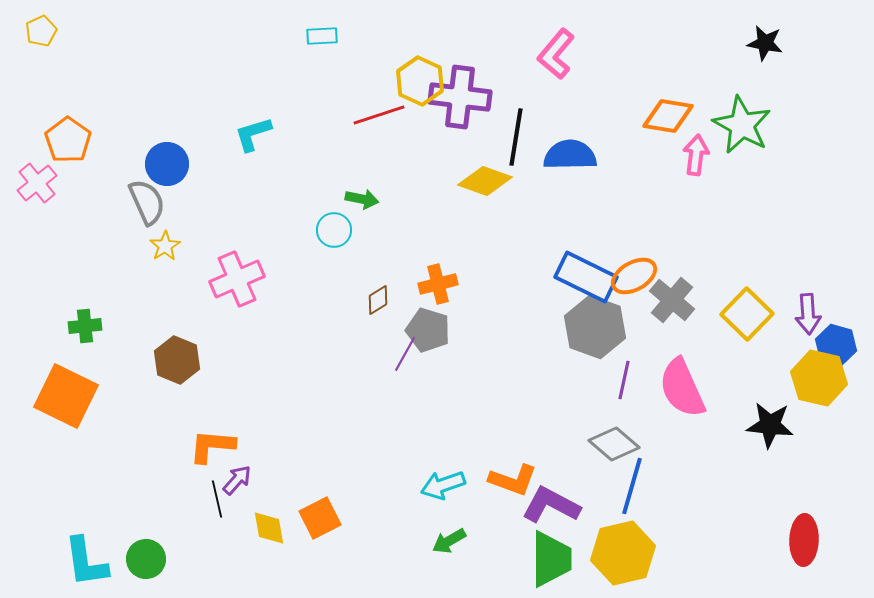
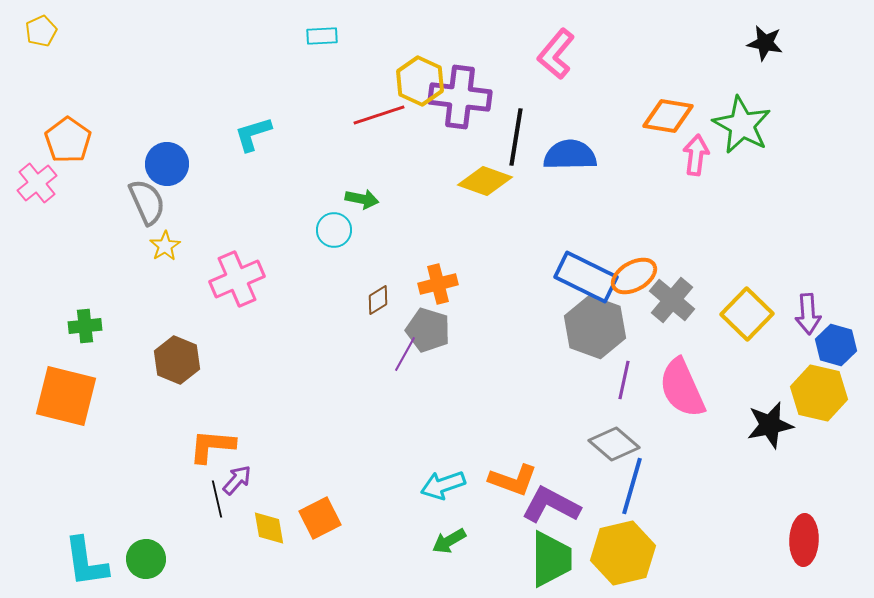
yellow hexagon at (819, 378): moved 15 px down
orange square at (66, 396): rotated 12 degrees counterclockwise
black star at (770, 425): rotated 18 degrees counterclockwise
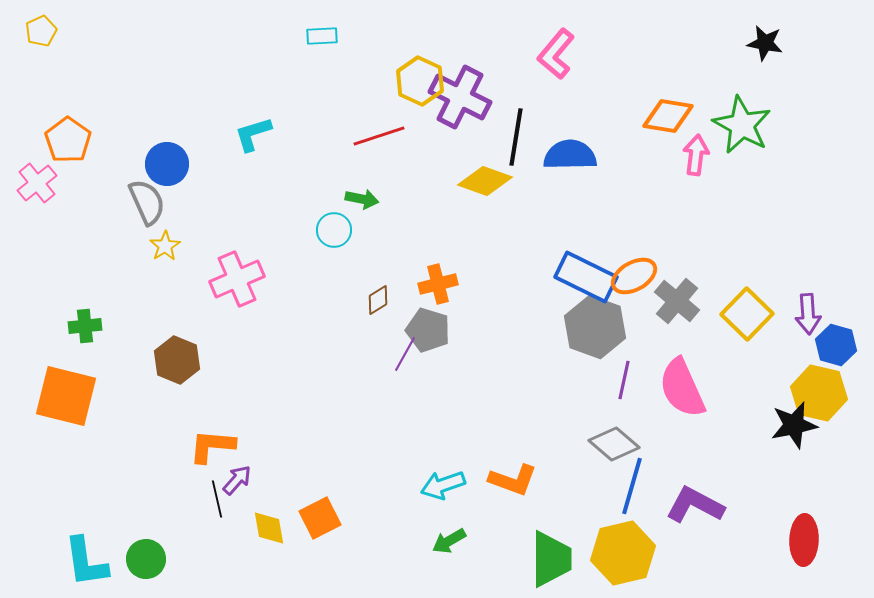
purple cross at (460, 97): rotated 20 degrees clockwise
red line at (379, 115): moved 21 px down
gray cross at (672, 300): moved 5 px right, 1 px down
black star at (770, 425): moved 24 px right
purple L-shape at (551, 505): moved 144 px right
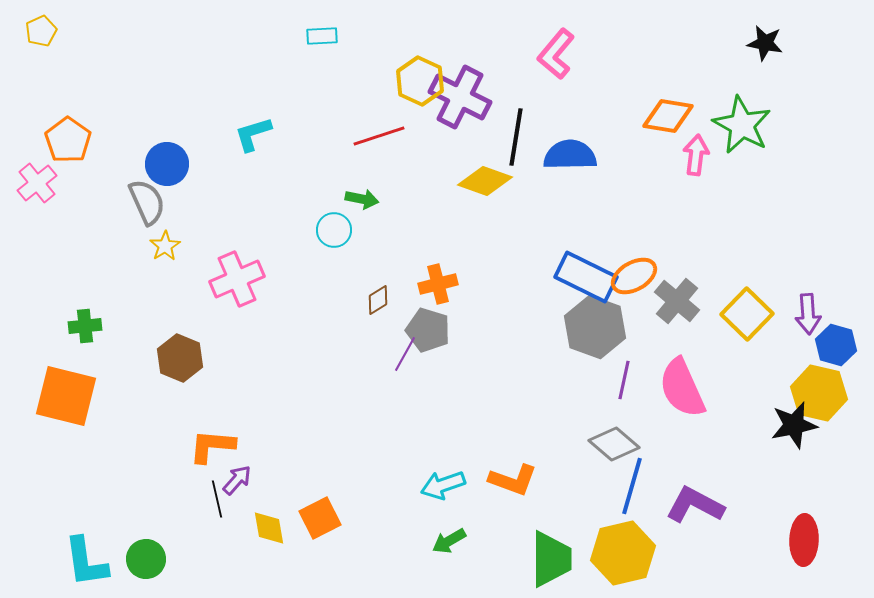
brown hexagon at (177, 360): moved 3 px right, 2 px up
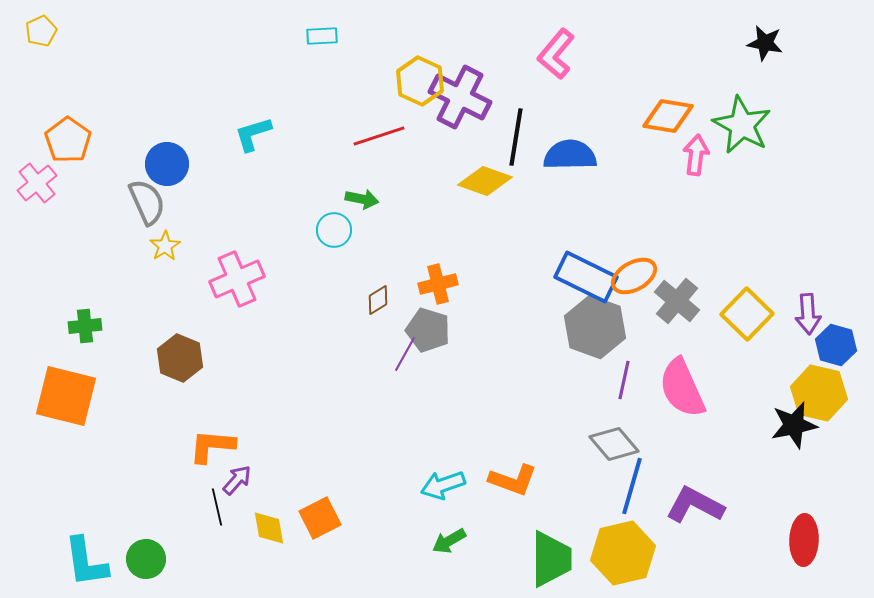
gray diamond at (614, 444): rotated 9 degrees clockwise
black line at (217, 499): moved 8 px down
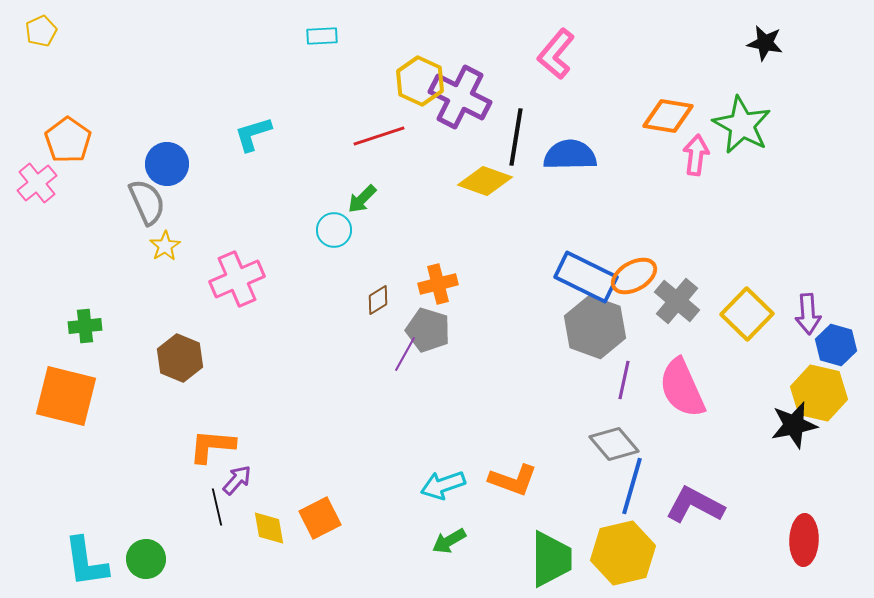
green arrow at (362, 199): rotated 124 degrees clockwise
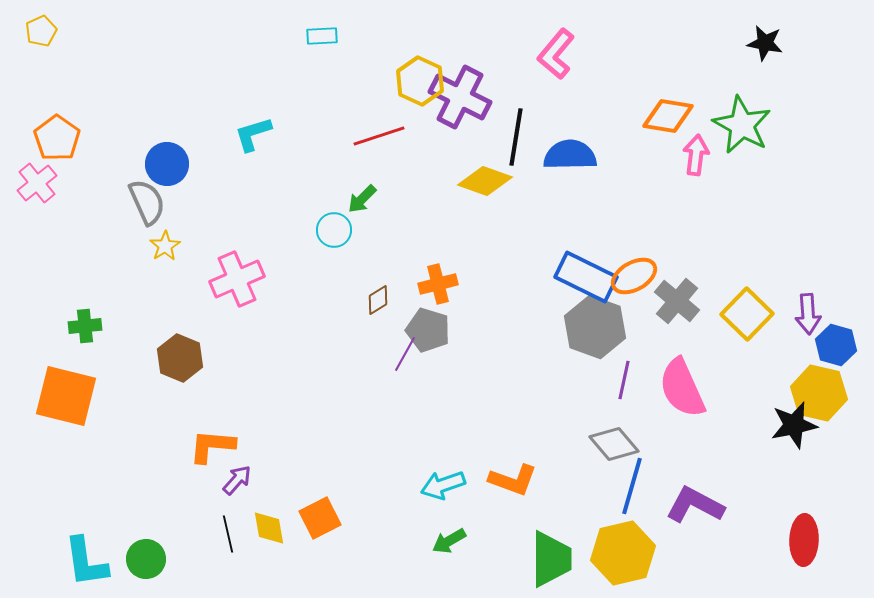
orange pentagon at (68, 140): moved 11 px left, 2 px up
black line at (217, 507): moved 11 px right, 27 px down
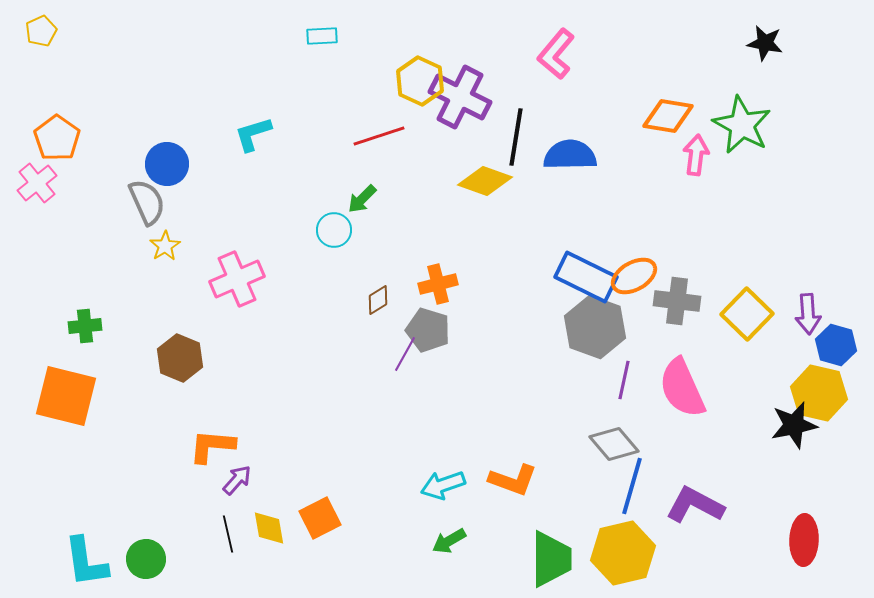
gray cross at (677, 301): rotated 33 degrees counterclockwise
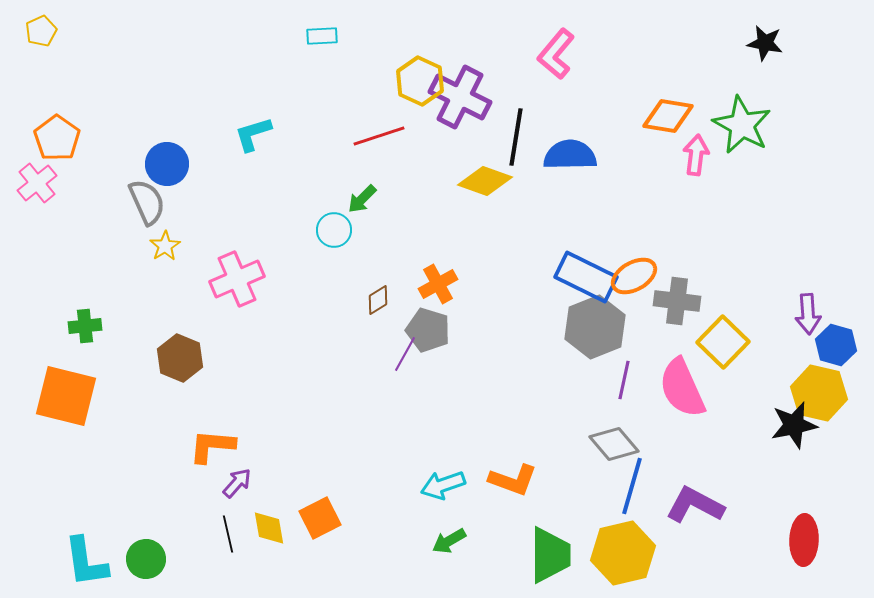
orange cross at (438, 284): rotated 15 degrees counterclockwise
yellow square at (747, 314): moved 24 px left, 28 px down
gray hexagon at (595, 327): rotated 18 degrees clockwise
purple arrow at (237, 480): moved 3 px down
green trapezoid at (551, 559): moved 1 px left, 4 px up
